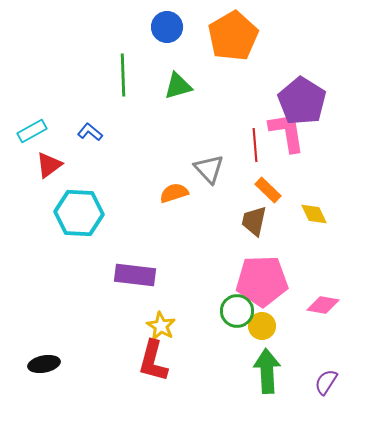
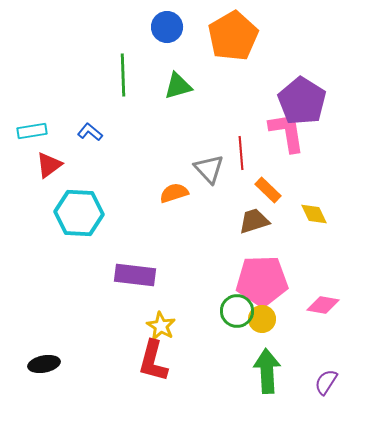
cyan rectangle: rotated 20 degrees clockwise
red line: moved 14 px left, 8 px down
brown trapezoid: rotated 60 degrees clockwise
yellow circle: moved 7 px up
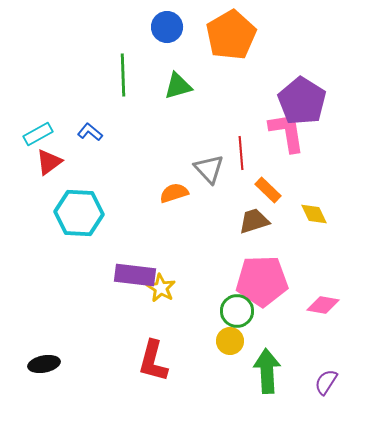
orange pentagon: moved 2 px left, 1 px up
cyan rectangle: moved 6 px right, 3 px down; rotated 20 degrees counterclockwise
red triangle: moved 3 px up
yellow circle: moved 32 px left, 22 px down
yellow star: moved 38 px up
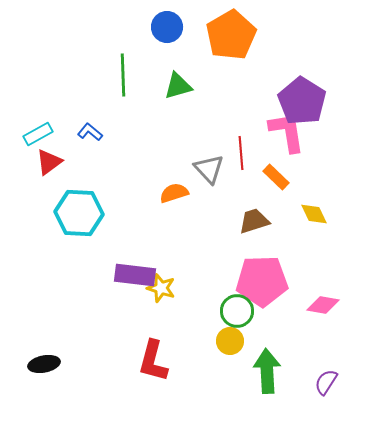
orange rectangle: moved 8 px right, 13 px up
yellow star: rotated 12 degrees counterclockwise
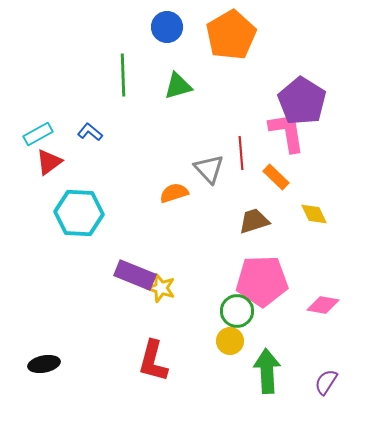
purple rectangle: rotated 15 degrees clockwise
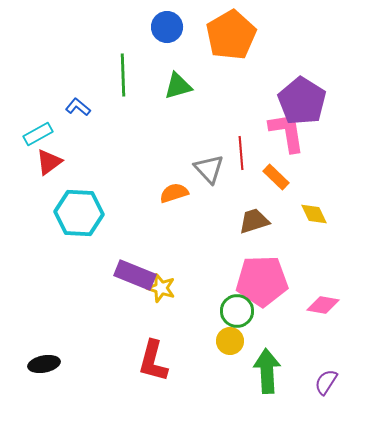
blue L-shape: moved 12 px left, 25 px up
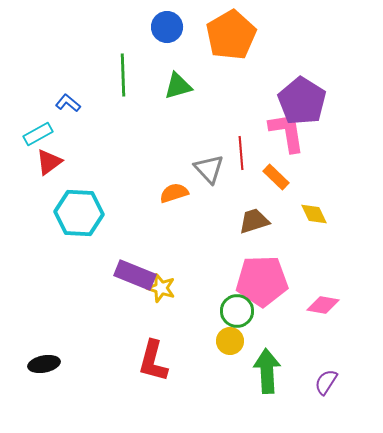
blue L-shape: moved 10 px left, 4 px up
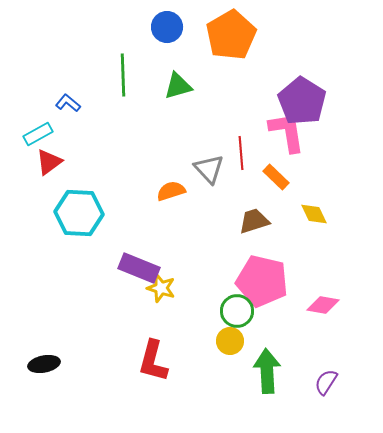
orange semicircle: moved 3 px left, 2 px up
purple rectangle: moved 4 px right, 7 px up
pink pentagon: rotated 15 degrees clockwise
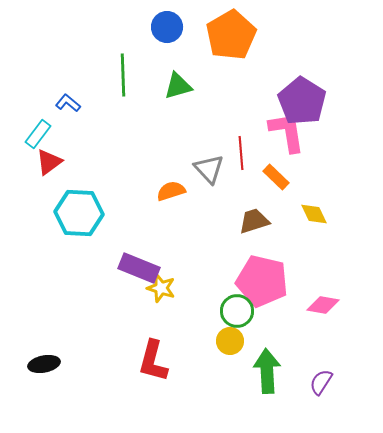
cyan rectangle: rotated 24 degrees counterclockwise
purple semicircle: moved 5 px left
